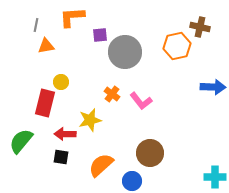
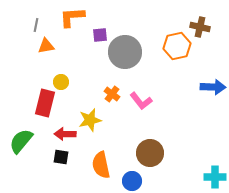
orange semicircle: rotated 60 degrees counterclockwise
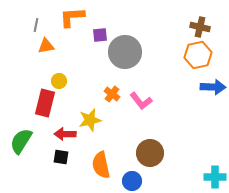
orange hexagon: moved 21 px right, 9 px down
yellow circle: moved 2 px left, 1 px up
green semicircle: rotated 8 degrees counterclockwise
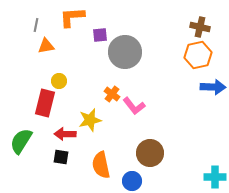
pink L-shape: moved 7 px left, 5 px down
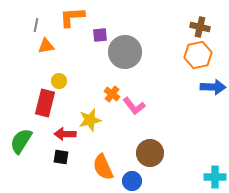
orange semicircle: moved 2 px right, 2 px down; rotated 12 degrees counterclockwise
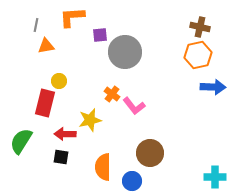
orange semicircle: rotated 24 degrees clockwise
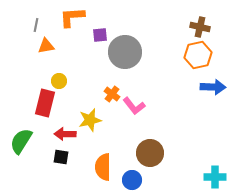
blue circle: moved 1 px up
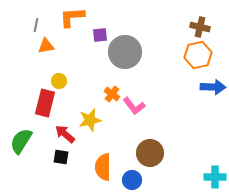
red arrow: rotated 40 degrees clockwise
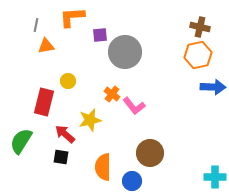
yellow circle: moved 9 px right
red rectangle: moved 1 px left, 1 px up
blue circle: moved 1 px down
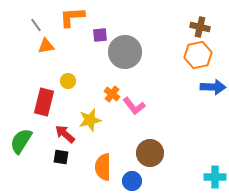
gray line: rotated 48 degrees counterclockwise
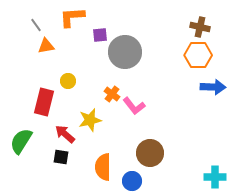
orange hexagon: rotated 12 degrees clockwise
